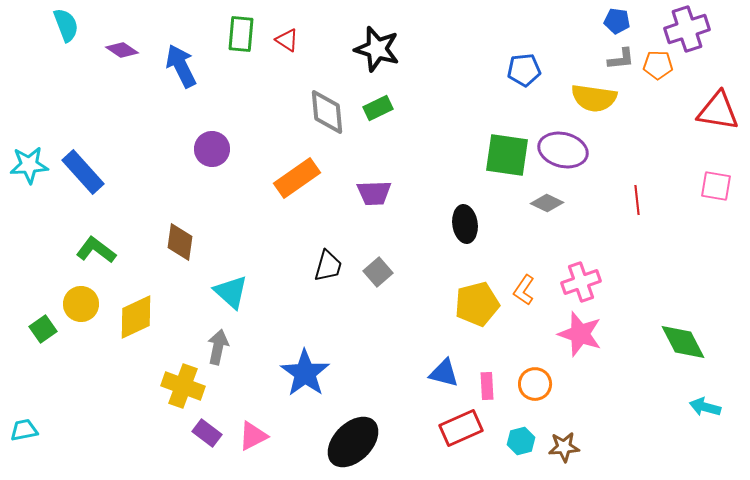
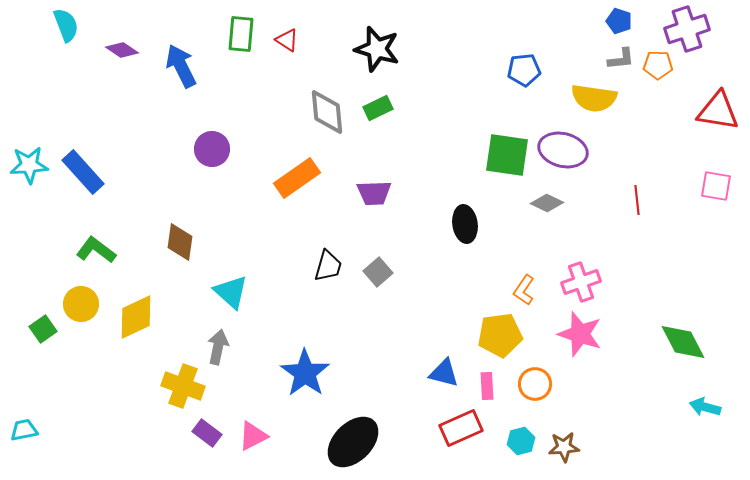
blue pentagon at (617, 21): moved 2 px right; rotated 10 degrees clockwise
yellow pentagon at (477, 304): moved 23 px right, 31 px down; rotated 6 degrees clockwise
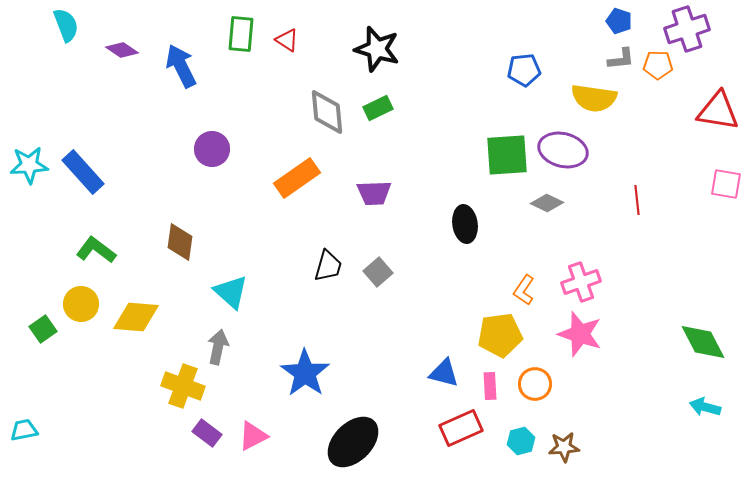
green square at (507, 155): rotated 12 degrees counterclockwise
pink square at (716, 186): moved 10 px right, 2 px up
yellow diamond at (136, 317): rotated 30 degrees clockwise
green diamond at (683, 342): moved 20 px right
pink rectangle at (487, 386): moved 3 px right
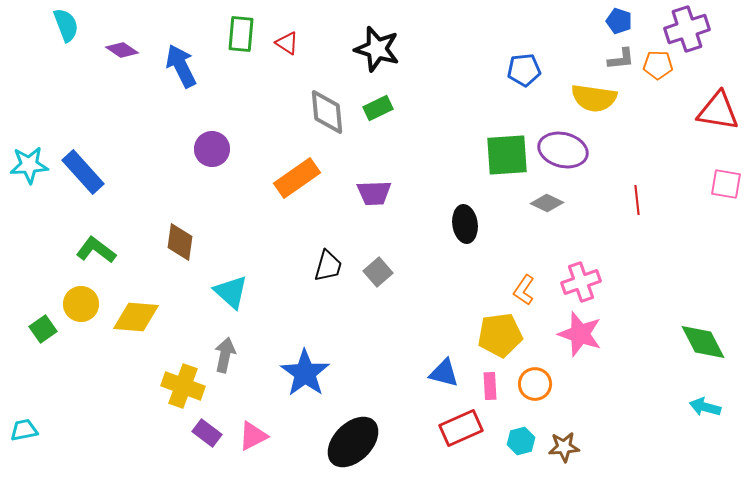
red triangle at (287, 40): moved 3 px down
gray arrow at (218, 347): moved 7 px right, 8 px down
